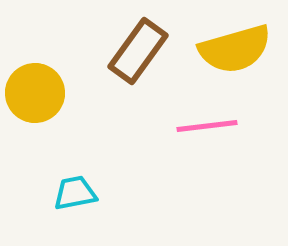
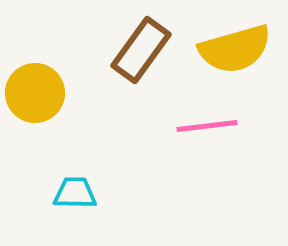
brown rectangle: moved 3 px right, 1 px up
cyan trapezoid: rotated 12 degrees clockwise
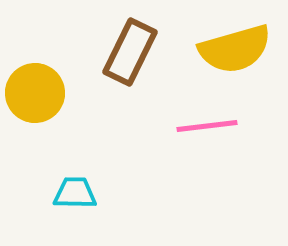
brown rectangle: moved 11 px left, 2 px down; rotated 10 degrees counterclockwise
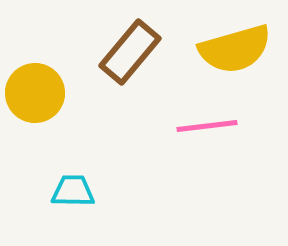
brown rectangle: rotated 14 degrees clockwise
cyan trapezoid: moved 2 px left, 2 px up
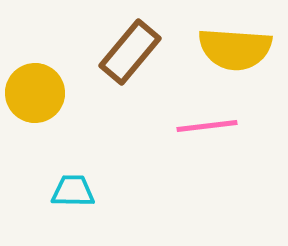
yellow semicircle: rotated 20 degrees clockwise
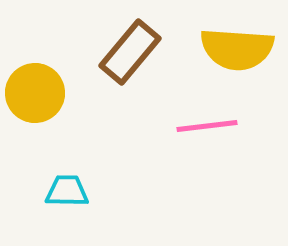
yellow semicircle: moved 2 px right
cyan trapezoid: moved 6 px left
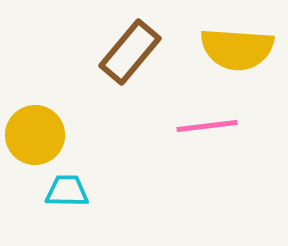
yellow circle: moved 42 px down
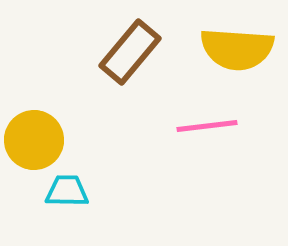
yellow circle: moved 1 px left, 5 px down
